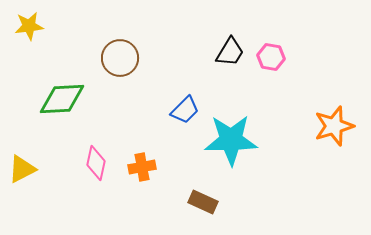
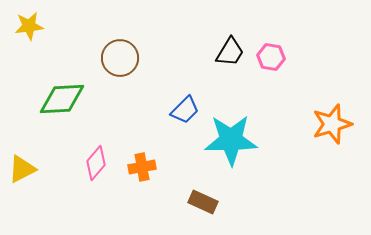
orange star: moved 2 px left, 2 px up
pink diamond: rotated 28 degrees clockwise
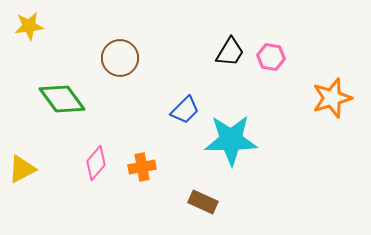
green diamond: rotated 57 degrees clockwise
orange star: moved 26 px up
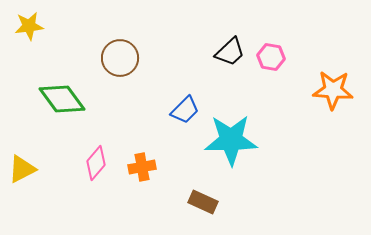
black trapezoid: rotated 16 degrees clockwise
orange star: moved 1 px right, 8 px up; rotated 21 degrees clockwise
